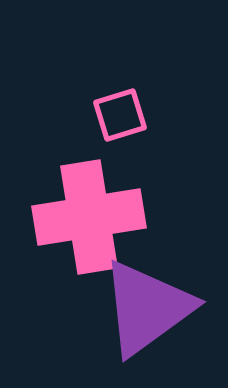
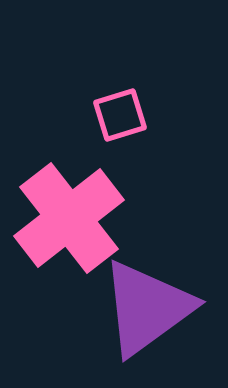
pink cross: moved 20 px left, 1 px down; rotated 29 degrees counterclockwise
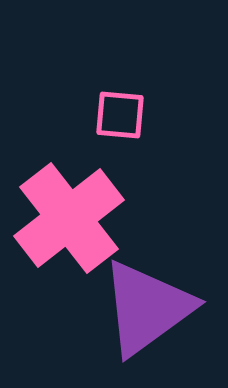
pink square: rotated 22 degrees clockwise
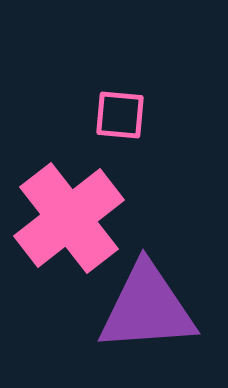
purple triangle: rotated 32 degrees clockwise
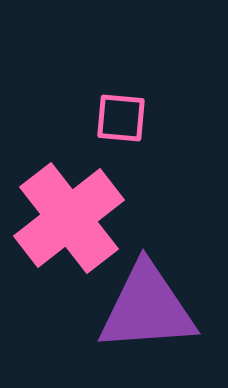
pink square: moved 1 px right, 3 px down
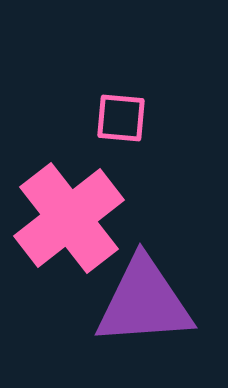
purple triangle: moved 3 px left, 6 px up
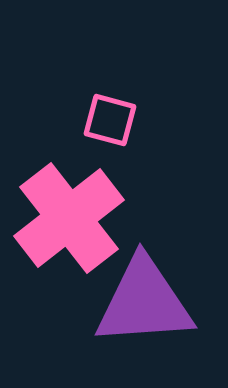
pink square: moved 11 px left, 2 px down; rotated 10 degrees clockwise
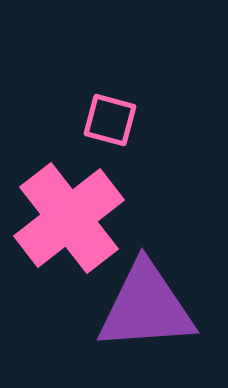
purple triangle: moved 2 px right, 5 px down
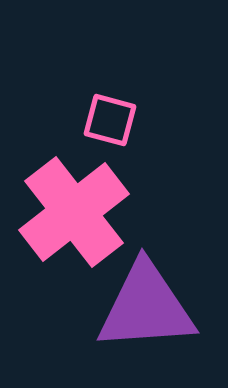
pink cross: moved 5 px right, 6 px up
